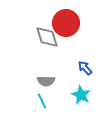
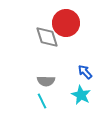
blue arrow: moved 4 px down
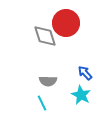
gray diamond: moved 2 px left, 1 px up
blue arrow: moved 1 px down
gray semicircle: moved 2 px right
cyan line: moved 2 px down
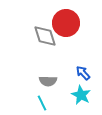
blue arrow: moved 2 px left
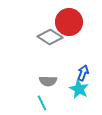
red circle: moved 3 px right, 1 px up
gray diamond: moved 5 px right, 1 px down; rotated 40 degrees counterclockwise
blue arrow: rotated 63 degrees clockwise
cyan star: moved 2 px left, 6 px up
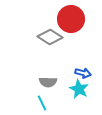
red circle: moved 2 px right, 3 px up
blue arrow: rotated 84 degrees clockwise
gray semicircle: moved 1 px down
